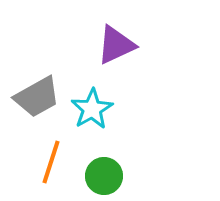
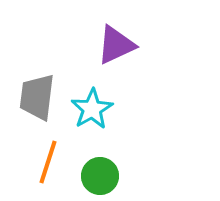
gray trapezoid: rotated 126 degrees clockwise
orange line: moved 3 px left
green circle: moved 4 px left
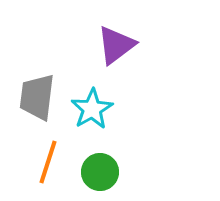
purple triangle: rotated 12 degrees counterclockwise
green circle: moved 4 px up
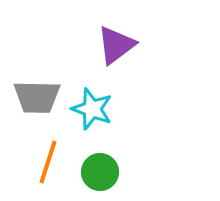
gray trapezoid: rotated 96 degrees counterclockwise
cyan star: rotated 21 degrees counterclockwise
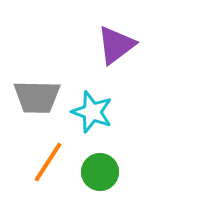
cyan star: moved 3 px down
orange line: rotated 15 degrees clockwise
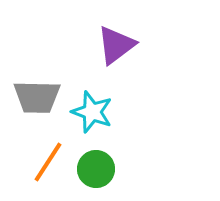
green circle: moved 4 px left, 3 px up
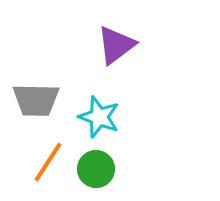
gray trapezoid: moved 1 px left, 3 px down
cyan star: moved 7 px right, 5 px down
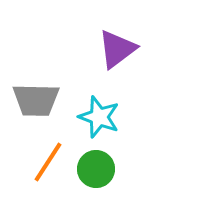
purple triangle: moved 1 px right, 4 px down
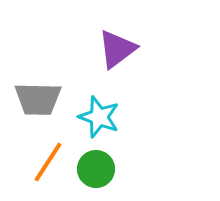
gray trapezoid: moved 2 px right, 1 px up
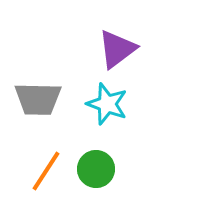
cyan star: moved 8 px right, 13 px up
orange line: moved 2 px left, 9 px down
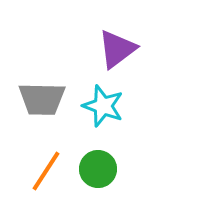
gray trapezoid: moved 4 px right
cyan star: moved 4 px left, 2 px down
green circle: moved 2 px right
